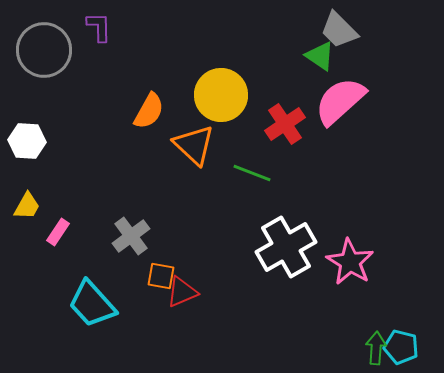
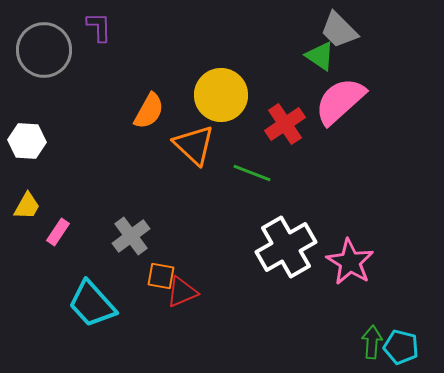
green arrow: moved 4 px left, 6 px up
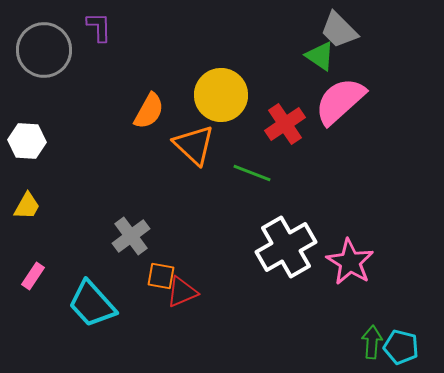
pink rectangle: moved 25 px left, 44 px down
